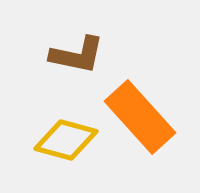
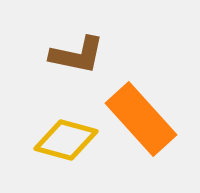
orange rectangle: moved 1 px right, 2 px down
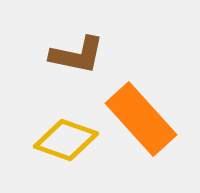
yellow diamond: rotated 4 degrees clockwise
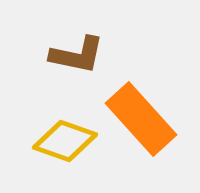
yellow diamond: moved 1 px left, 1 px down
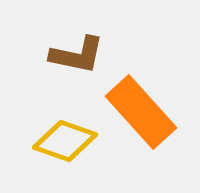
orange rectangle: moved 7 px up
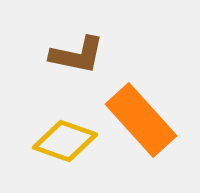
orange rectangle: moved 8 px down
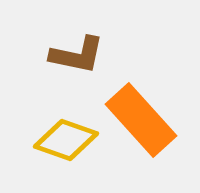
yellow diamond: moved 1 px right, 1 px up
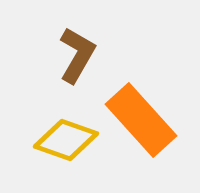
brown L-shape: rotated 72 degrees counterclockwise
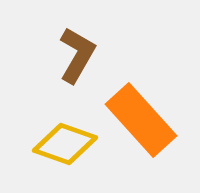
yellow diamond: moved 1 px left, 4 px down
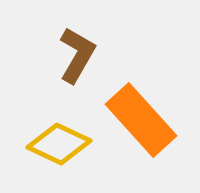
yellow diamond: moved 6 px left; rotated 6 degrees clockwise
